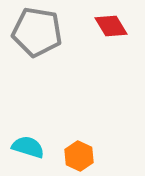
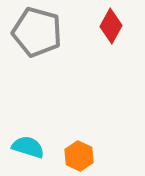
red diamond: rotated 60 degrees clockwise
gray pentagon: rotated 6 degrees clockwise
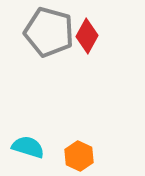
red diamond: moved 24 px left, 10 px down
gray pentagon: moved 12 px right
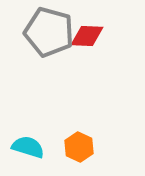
red diamond: rotated 64 degrees clockwise
orange hexagon: moved 9 px up
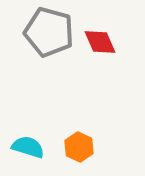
red diamond: moved 13 px right, 6 px down; rotated 64 degrees clockwise
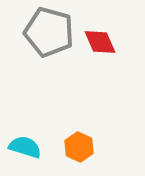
cyan semicircle: moved 3 px left
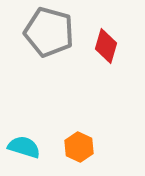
red diamond: moved 6 px right, 4 px down; rotated 40 degrees clockwise
cyan semicircle: moved 1 px left
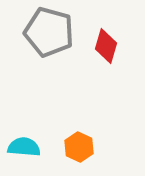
cyan semicircle: rotated 12 degrees counterclockwise
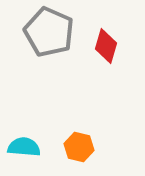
gray pentagon: rotated 9 degrees clockwise
orange hexagon: rotated 12 degrees counterclockwise
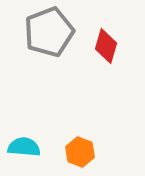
gray pentagon: rotated 27 degrees clockwise
orange hexagon: moved 1 px right, 5 px down; rotated 8 degrees clockwise
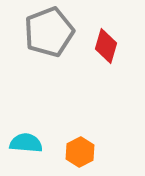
cyan semicircle: moved 2 px right, 4 px up
orange hexagon: rotated 12 degrees clockwise
